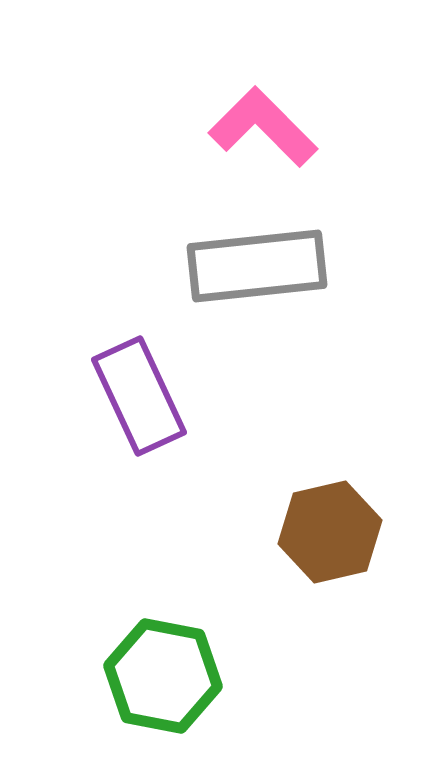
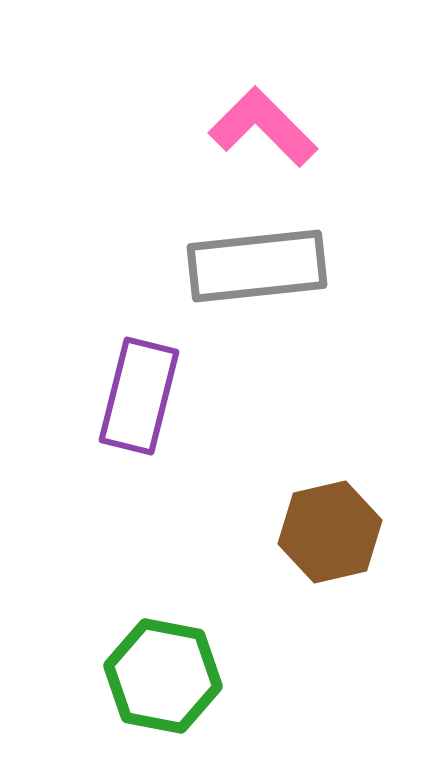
purple rectangle: rotated 39 degrees clockwise
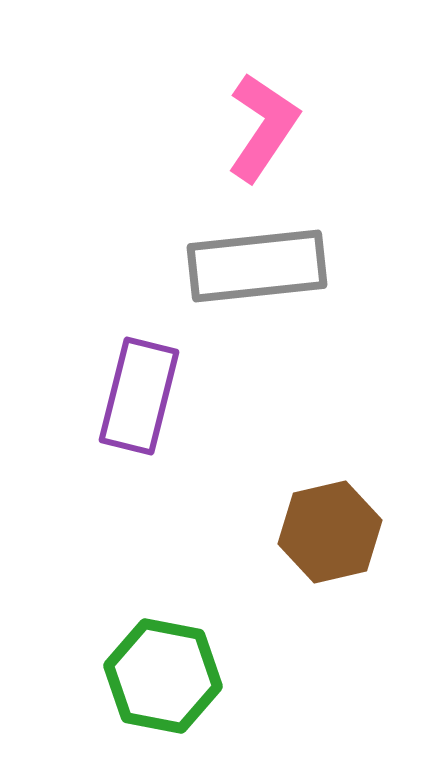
pink L-shape: rotated 79 degrees clockwise
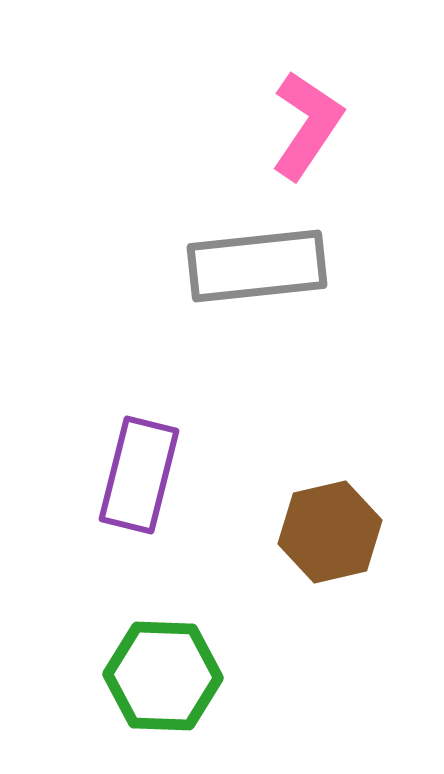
pink L-shape: moved 44 px right, 2 px up
purple rectangle: moved 79 px down
green hexagon: rotated 9 degrees counterclockwise
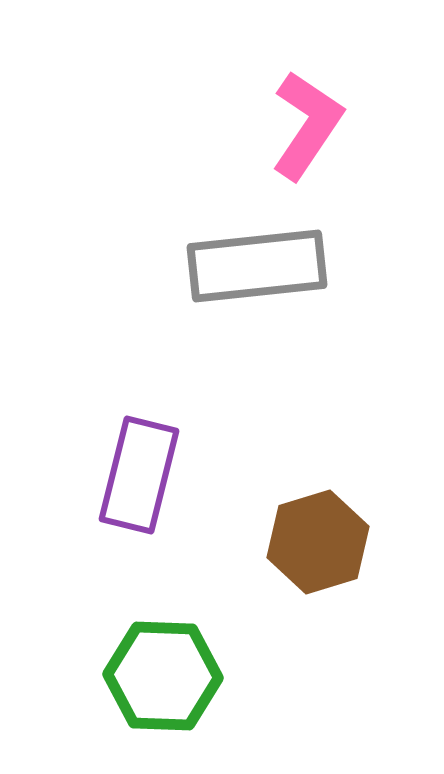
brown hexagon: moved 12 px left, 10 px down; rotated 4 degrees counterclockwise
